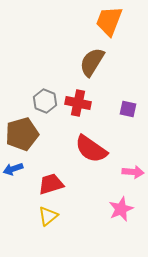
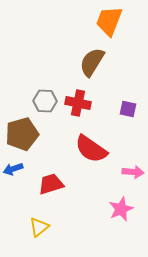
gray hexagon: rotated 20 degrees counterclockwise
yellow triangle: moved 9 px left, 11 px down
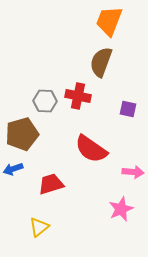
brown semicircle: moved 9 px right; rotated 12 degrees counterclockwise
red cross: moved 7 px up
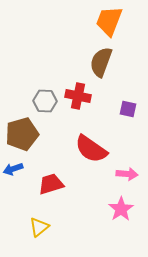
pink arrow: moved 6 px left, 2 px down
pink star: rotated 10 degrees counterclockwise
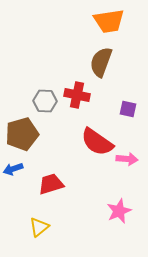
orange trapezoid: rotated 120 degrees counterclockwise
red cross: moved 1 px left, 1 px up
red semicircle: moved 6 px right, 7 px up
pink arrow: moved 15 px up
pink star: moved 2 px left, 2 px down; rotated 10 degrees clockwise
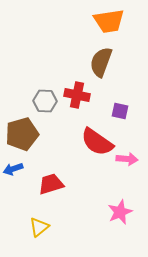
purple square: moved 8 px left, 2 px down
pink star: moved 1 px right, 1 px down
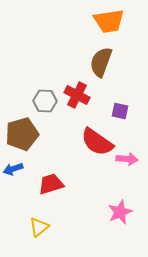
red cross: rotated 15 degrees clockwise
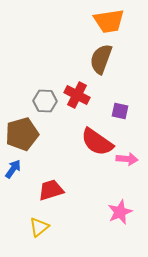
brown semicircle: moved 3 px up
blue arrow: rotated 144 degrees clockwise
red trapezoid: moved 6 px down
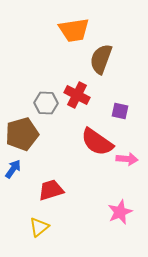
orange trapezoid: moved 35 px left, 9 px down
gray hexagon: moved 1 px right, 2 px down
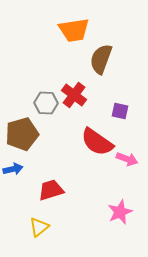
red cross: moved 3 px left; rotated 10 degrees clockwise
pink arrow: rotated 15 degrees clockwise
blue arrow: rotated 42 degrees clockwise
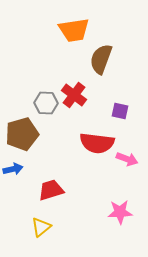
red semicircle: moved 1 px down; rotated 28 degrees counterclockwise
pink star: rotated 20 degrees clockwise
yellow triangle: moved 2 px right
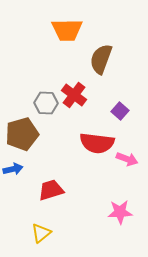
orange trapezoid: moved 7 px left; rotated 8 degrees clockwise
purple square: rotated 30 degrees clockwise
yellow triangle: moved 6 px down
